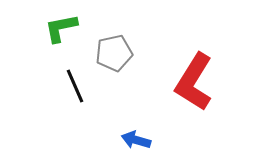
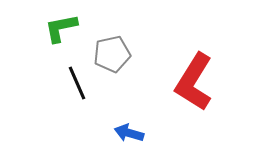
gray pentagon: moved 2 px left, 1 px down
black line: moved 2 px right, 3 px up
blue arrow: moved 7 px left, 7 px up
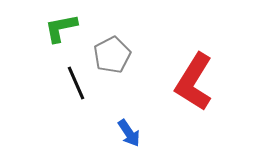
gray pentagon: moved 1 px down; rotated 15 degrees counterclockwise
black line: moved 1 px left
blue arrow: rotated 140 degrees counterclockwise
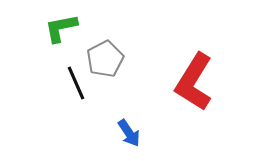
gray pentagon: moved 7 px left, 4 px down
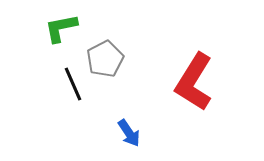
black line: moved 3 px left, 1 px down
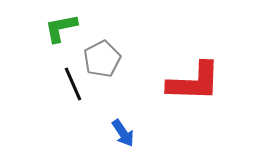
gray pentagon: moved 3 px left
red L-shape: rotated 120 degrees counterclockwise
blue arrow: moved 6 px left
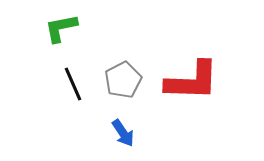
gray pentagon: moved 21 px right, 21 px down
red L-shape: moved 2 px left, 1 px up
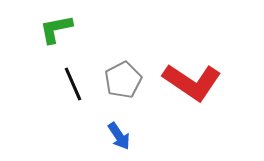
green L-shape: moved 5 px left, 1 px down
red L-shape: moved 1 px down; rotated 32 degrees clockwise
blue arrow: moved 4 px left, 3 px down
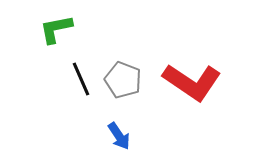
gray pentagon: rotated 24 degrees counterclockwise
black line: moved 8 px right, 5 px up
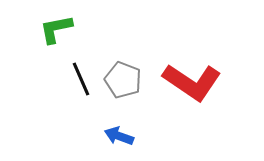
blue arrow: rotated 144 degrees clockwise
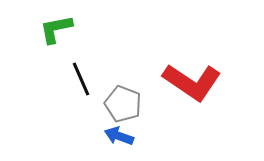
gray pentagon: moved 24 px down
